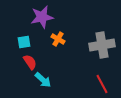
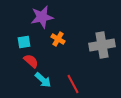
red semicircle: moved 1 px right, 1 px up; rotated 14 degrees counterclockwise
red line: moved 29 px left
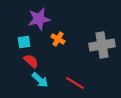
purple star: moved 3 px left, 2 px down
cyan arrow: moved 3 px left
red line: moved 2 px right, 1 px up; rotated 30 degrees counterclockwise
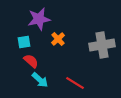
orange cross: rotated 16 degrees clockwise
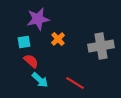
purple star: moved 1 px left
gray cross: moved 1 px left, 1 px down
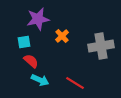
orange cross: moved 4 px right, 3 px up
cyan arrow: rotated 18 degrees counterclockwise
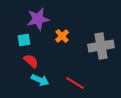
cyan square: moved 2 px up
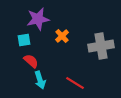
cyan arrow: rotated 48 degrees clockwise
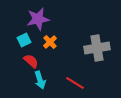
orange cross: moved 12 px left, 6 px down
cyan square: rotated 16 degrees counterclockwise
gray cross: moved 4 px left, 2 px down
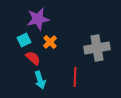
red semicircle: moved 2 px right, 3 px up
red line: moved 6 px up; rotated 60 degrees clockwise
